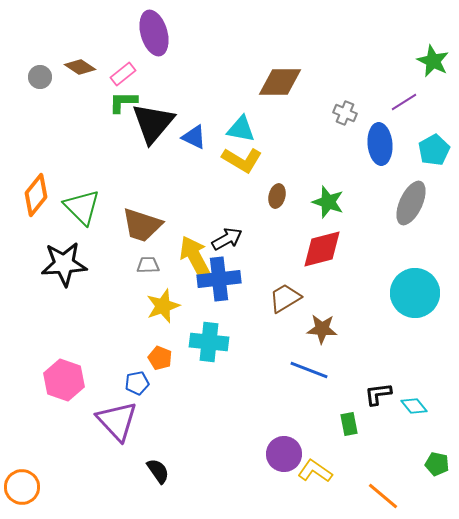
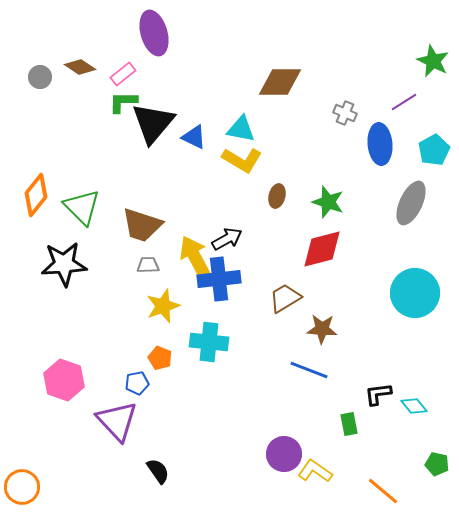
orange line at (383, 496): moved 5 px up
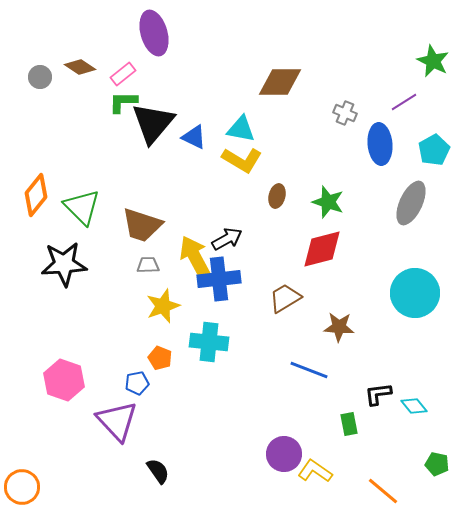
brown star at (322, 329): moved 17 px right, 2 px up
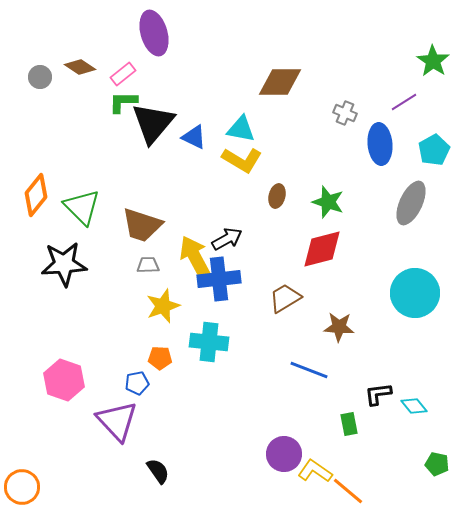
green star at (433, 61): rotated 8 degrees clockwise
orange pentagon at (160, 358): rotated 20 degrees counterclockwise
orange line at (383, 491): moved 35 px left
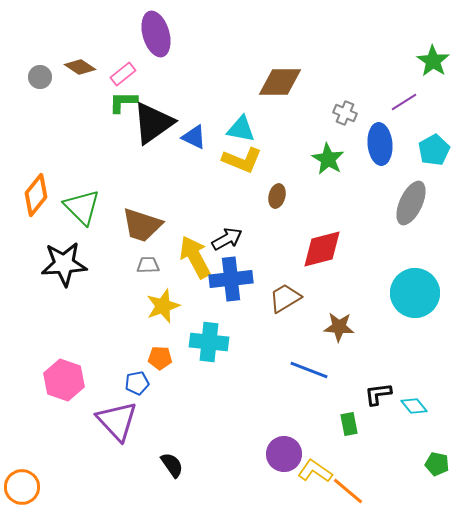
purple ellipse at (154, 33): moved 2 px right, 1 px down
black triangle at (153, 123): rotated 15 degrees clockwise
yellow L-shape at (242, 160): rotated 9 degrees counterclockwise
green star at (328, 202): moved 43 px up; rotated 12 degrees clockwise
blue cross at (219, 279): moved 12 px right
black semicircle at (158, 471): moved 14 px right, 6 px up
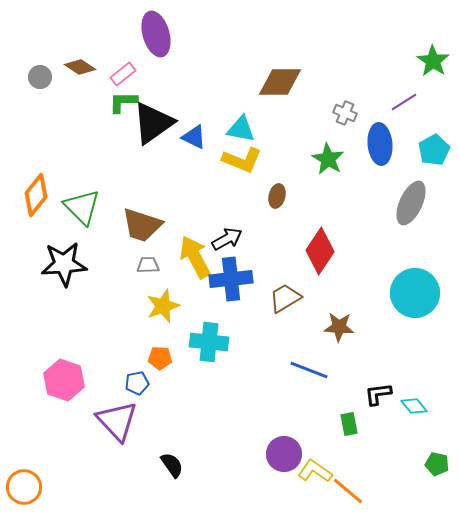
red diamond at (322, 249): moved 2 px left, 2 px down; rotated 42 degrees counterclockwise
orange circle at (22, 487): moved 2 px right
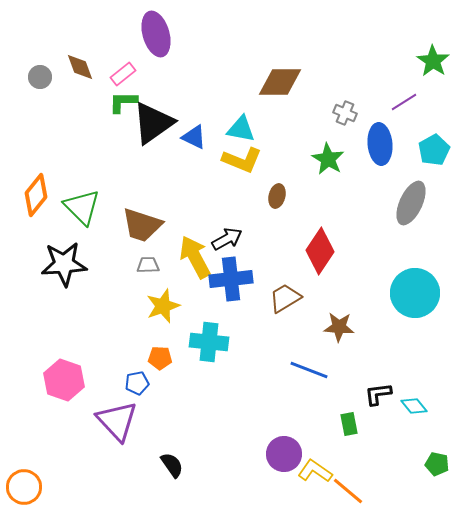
brown diamond at (80, 67): rotated 36 degrees clockwise
